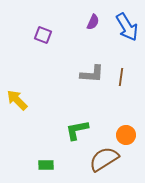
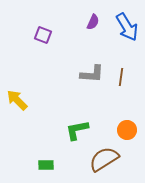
orange circle: moved 1 px right, 5 px up
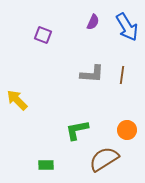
brown line: moved 1 px right, 2 px up
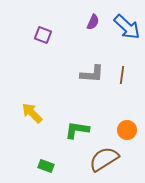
blue arrow: rotated 16 degrees counterclockwise
yellow arrow: moved 15 px right, 13 px down
green L-shape: rotated 20 degrees clockwise
green rectangle: moved 1 px down; rotated 21 degrees clockwise
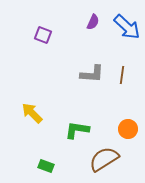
orange circle: moved 1 px right, 1 px up
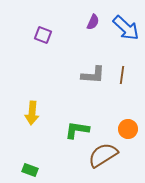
blue arrow: moved 1 px left, 1 px down
gray L-shape: moved 1 px right, 1 px down
yellow arrow: rotated 130 degrees counterclockwise
brown semicircle: moved 1 px left, 4 px up
green rectangle: moved 16 px left, 4 px down
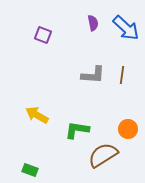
purple semicircle: moved 1 px down; rotated 35 degrees counterclockwise
yellow arrow: moved 5 px right, 2 px down; rotated 115 degrees clockwise
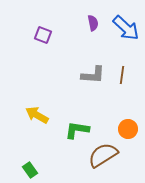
green rectangle: rotated 35 degrees clockwise
